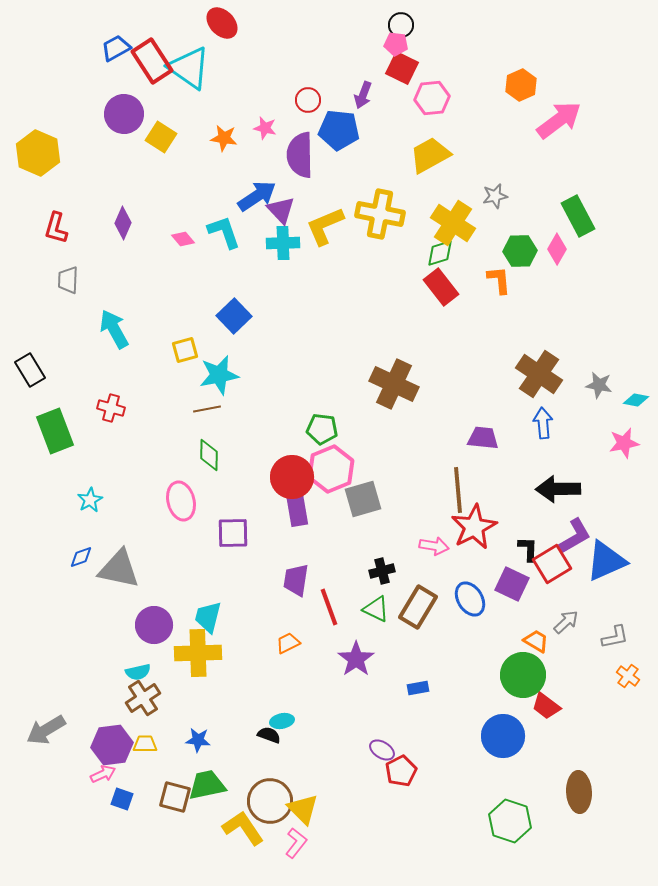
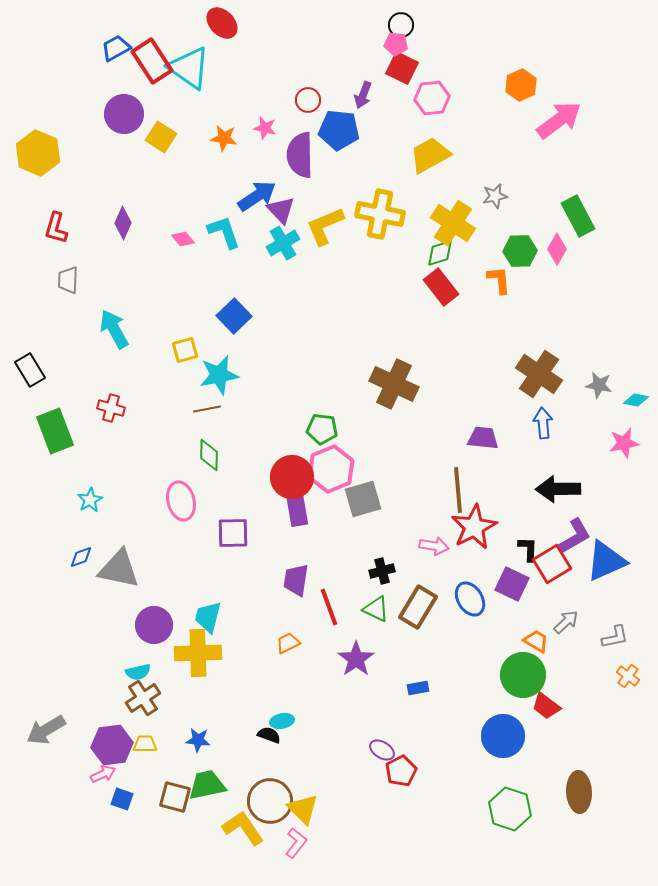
cyan cross at (283, 243): rotated 28 degrees counterclockwise
green hexagon at (510, 821): moved 12 px up
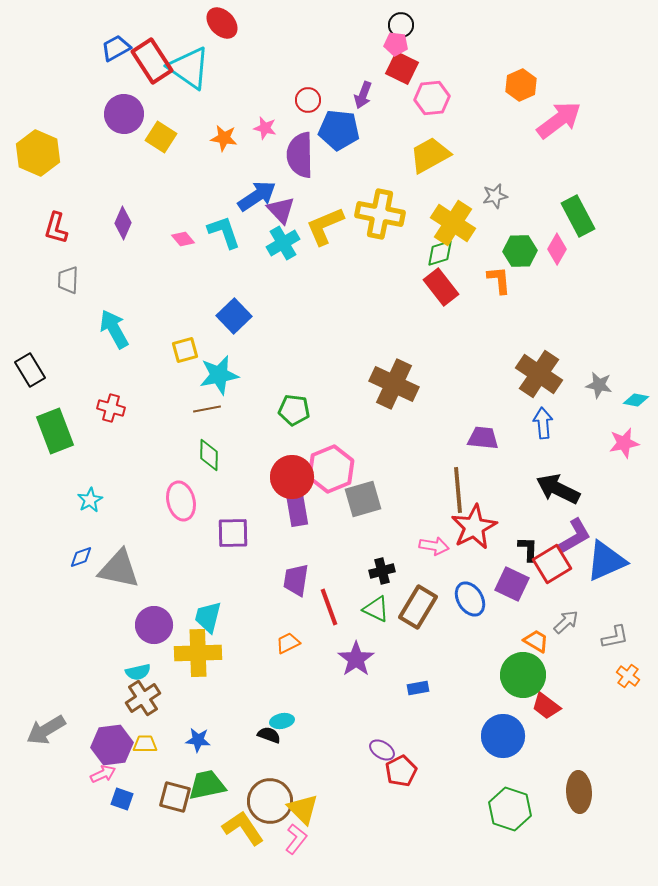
green pentagon at (322, 429): moved 28 px left, 19 px up
black arrow at (558, 489): rotated 27 degrees clockwise
pink L-shape at (296, 843): moved 4 px up
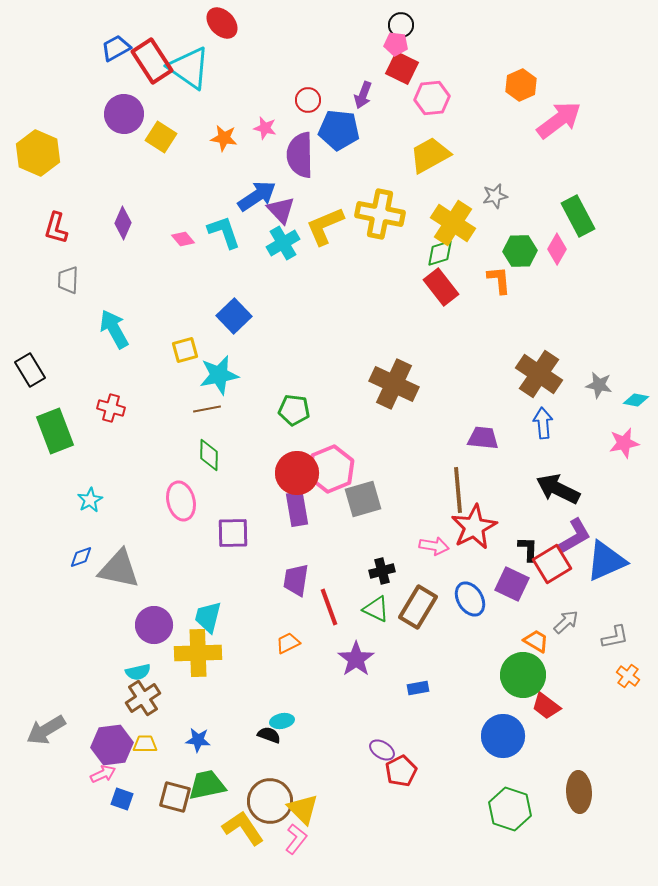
red circle at (292, 477): moved 5 px right, 4 px up
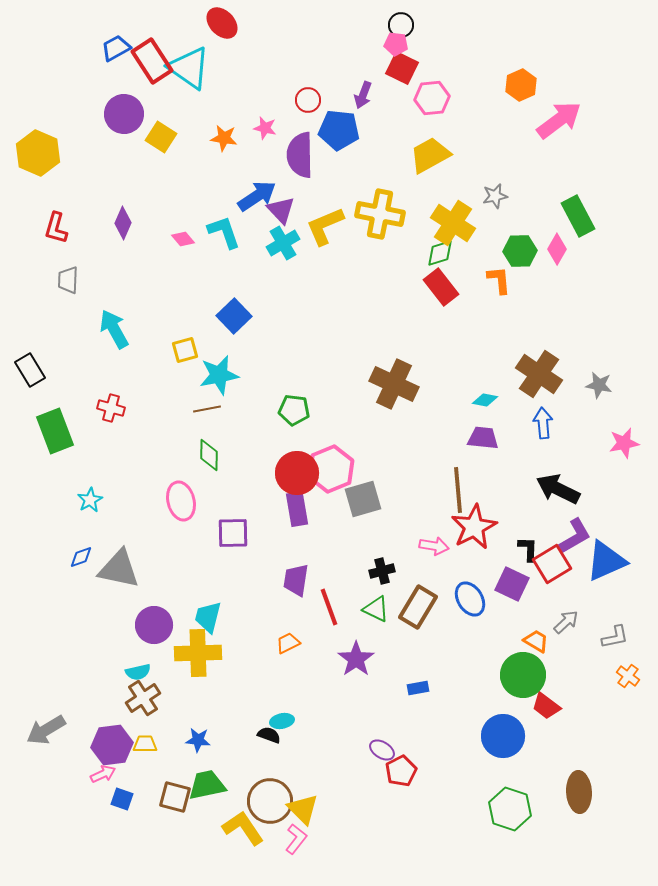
cyan diamond at (636, 400): moved 151 px left
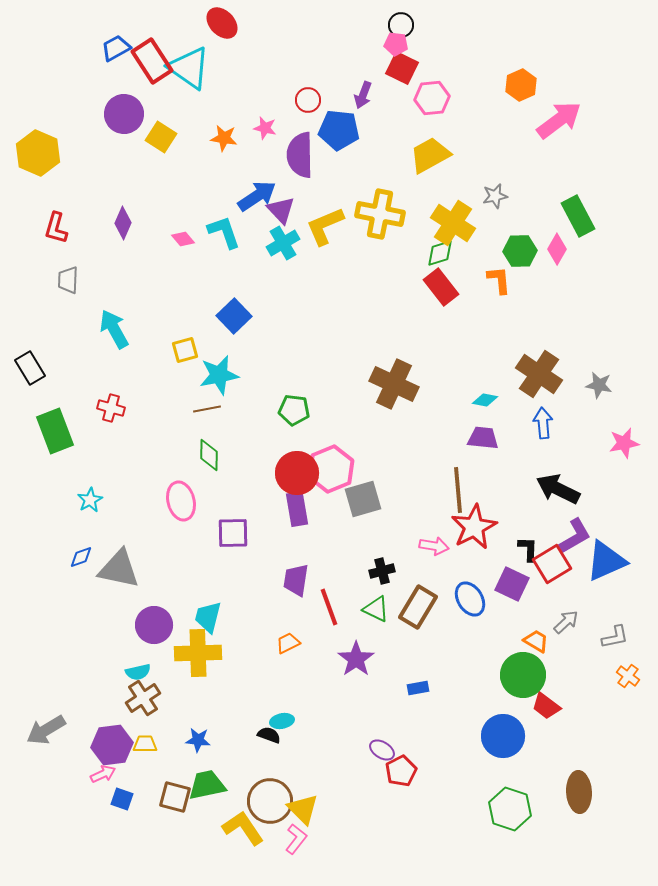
black rectangle at (30, 370): moved 2 px up
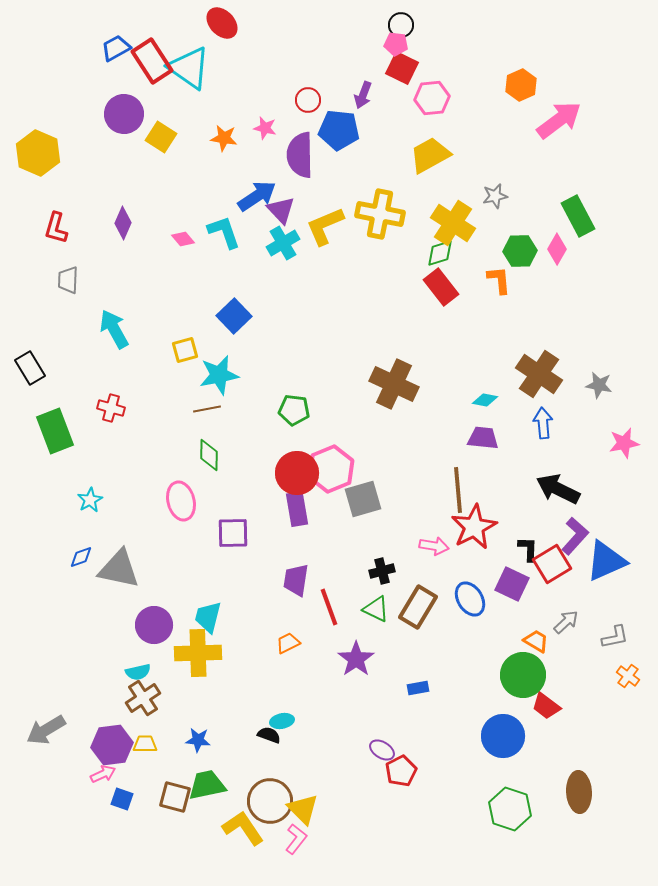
purple L-shape at (575, 536): rotated 18 degrees counterclockwise
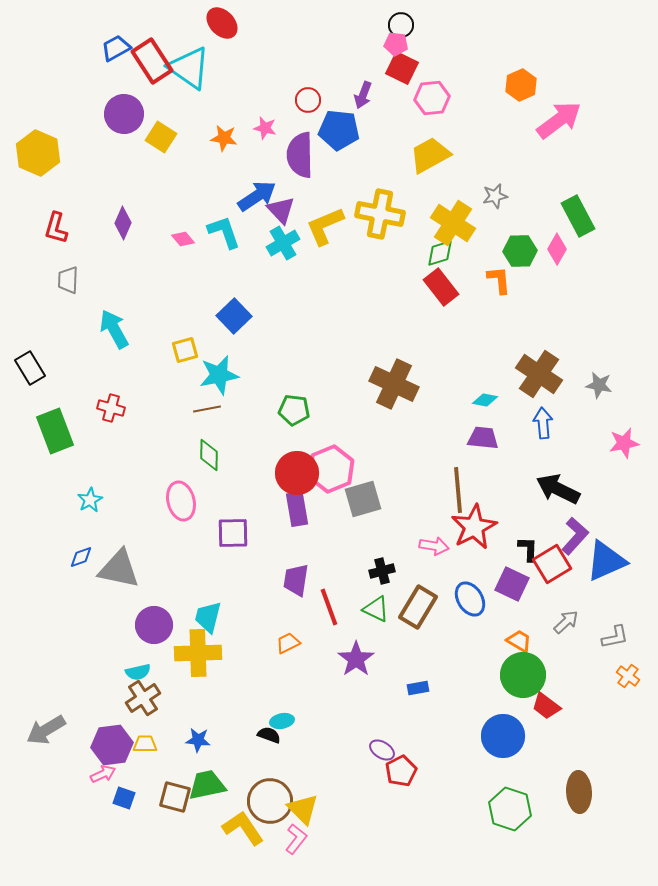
orange trapezoid at (536, 641): moved 17 px left
blue square at (122, 799): moved 2 px right, 1 px up
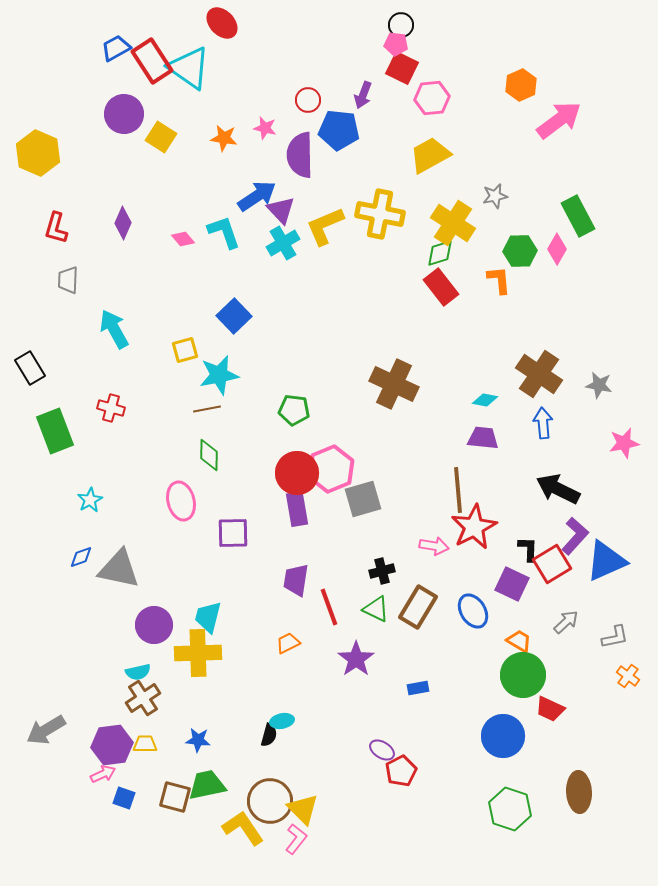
blue ellipse at (470, 599): moved 3 px right, 12 px down
red trapezoid at (546, 706): moved 4 px right, 3 px down; rotated 12 degrees counterclockwise
black semicircle at (269, 735): rotated 85 degrees clockwise
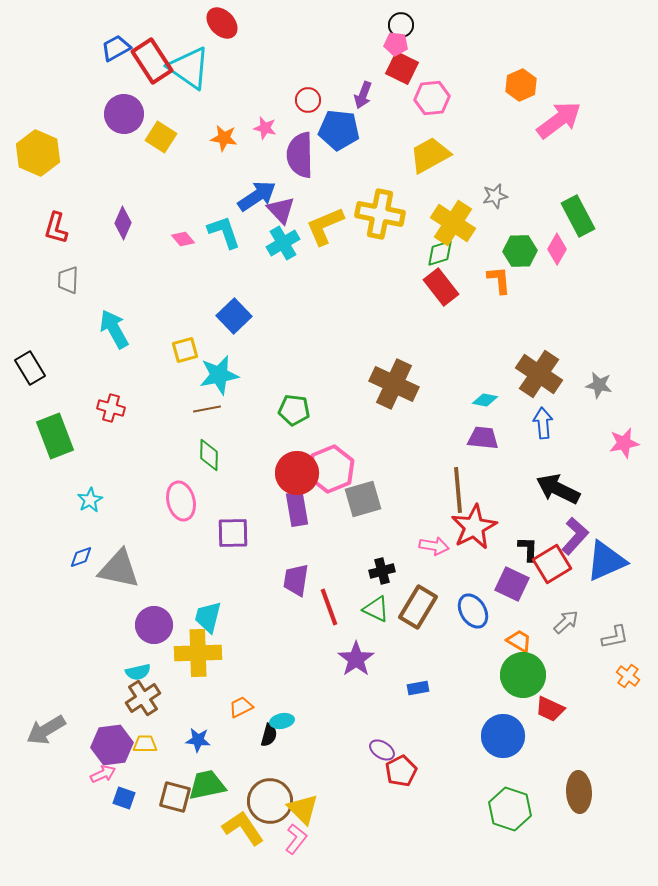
green rectangle at (55, 431): moved 5 px down
orange trapezoid at (288, 643): moved 47 px left, 64 px down
